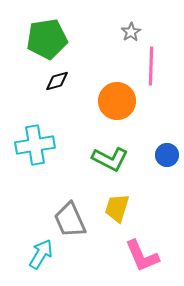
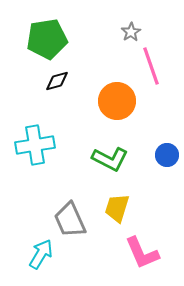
pink line: rotated 21 degrees counterclockwise
pink L-shape: moved 3 px up
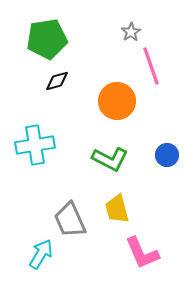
yellow trapezoid: moved 1 px down; rotated 32 degrees counterclockwise
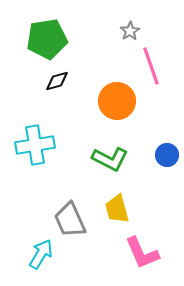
gray star: moved 1 px left, 1 px up
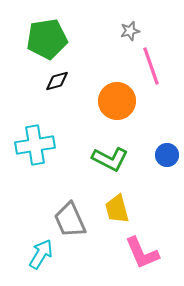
gray star: rotated 18 degrees clockwise
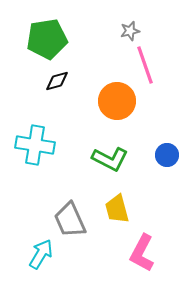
pink line: moved 6 px left, 1 px up
cyan cross: rotated 18 degrees clockwise
pink L-shape: rotated 51 degrees clockwise
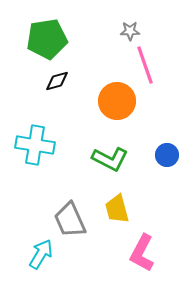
gray star: rotated 12 degrees clockwise
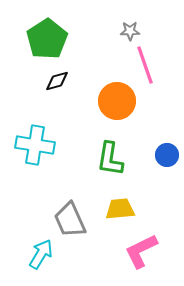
green pentagon: rotated 24 degrees counterclockwise
green L-shape: rotated 72 degrees clockwise
yellow trapezoid: moved 3 px right; rotated 100 degrees clockwise
pink L-shape: moved 1 px left, 2 px up; rotated 36 degrees clockwise
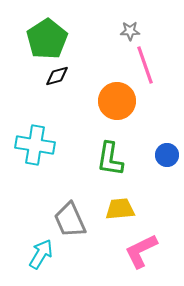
black diamond: moved 5 px up
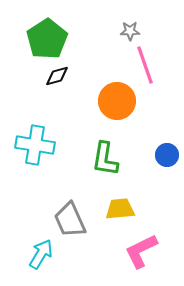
green L-shape: moved 5 px left
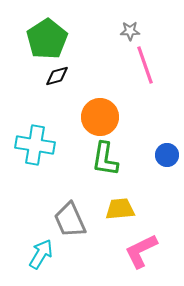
orange circle: moved 17 px left, 16 px down
